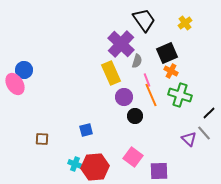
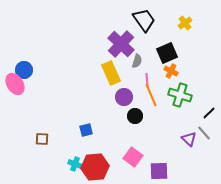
pink line: rotated 16 degrees clockwise
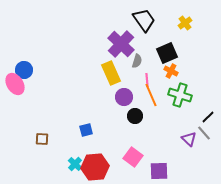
black line: moved 1 px left, 4 px down
cyan cross: rotated 24 degrees clockwise
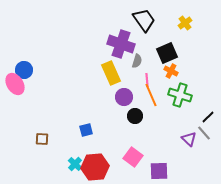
purple cross: rotated 24 degrees counterclockwise
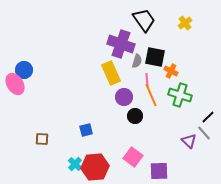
black square: moved 12 px left, 4 px down; rotated 35 degrees clockwise
purple triangle: moved 2 px down
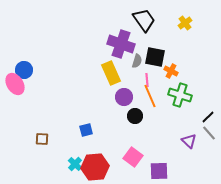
orange line: moved 1 px left, 1 px down
gray line: moved 5 px right
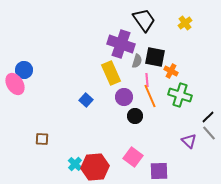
blue square: moved 30 px up; rotated 32 degrees counterclockwise
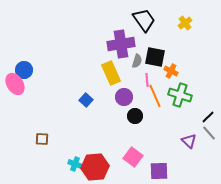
purple cross: rotated 28 degrees counterclockwise
orange line: moved 5 px right
cyan cross: rotated 24 degrees counterclockwise
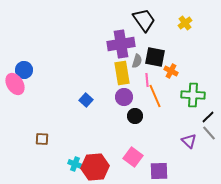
yellow rectangle: moved 11 px right; rotated 15 degrees clockwise
green cross: moved 13 px right; rotated 15 degrees counterclockwise
